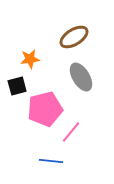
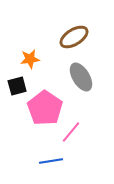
pink pentagon: moved 1 px up; rotated 24 degrees counterclockwise
blue line: rotated 15 degrees counterclockwise
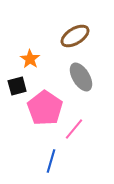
brown ellipse: moved 1 px right, 1 px up
orange star: rotated 30 degrees counterclockwise
pink line: moved 3 px right, 3 px up
blue line: rotated 65 degrees counterclockwise
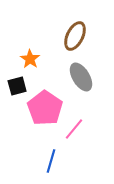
brown ellipse: rotated 32 degrees counterclockwise
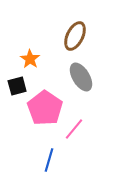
blue line: moved 2 px left, 1 px up
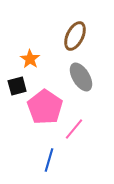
pink pentagon: moved 1 px up
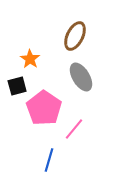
pink pentagon: moved 1 px left, 1 px down
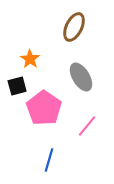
brown ellipse: moved 1 px left, 9 px up
pink line: moved 13 px right, 3 px up
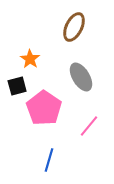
pink line: moved 2 px right
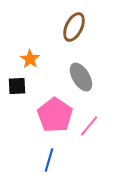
black square: rotated 12 degrees clockwise
pink pentagon: moved 11 px right, 7 px down
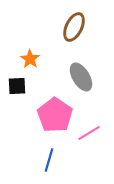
pink line: moved 7 px down; rotated 20 degrees clockwise
